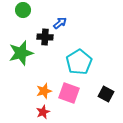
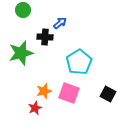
black square: moved 2 px right
red star: moved 8 px left, 4 px up
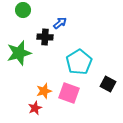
green star: moved 2 px left
black square: moved 10 px up
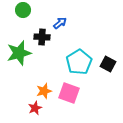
black cross: moved 3 px left
black square: moved 20 px up
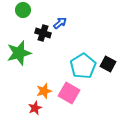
black cross: moved 1 px right, 4 px up; rotated 14 degrees clockwise
cyan pentagon: moved 4 px right, 4 px down
pink square: rotated 10 degrees clockwise
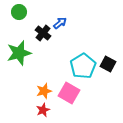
green circle: moved 4 px left, 2 px down
black cross: rotated 21 degrees clockwise
red star: moved 8 px right, 2 px down
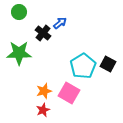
green star: rotated 15 degrees clockwise
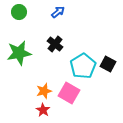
blue arrow: moved 2 px left, 11 px up
black cross: moved 12 px right, 11 px down
green star: rotated 10 degrees counterclockwise
red star: rotated 16 degrees counterclockwise
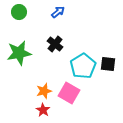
black square: rotated 21 degrees counterclockwise
